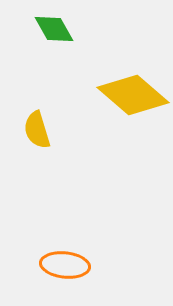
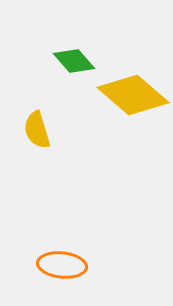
green diamond: moved 20 px right, 32 px down; rotated 12 degrees counterclockwise
orange ellipse: moved 3 px left
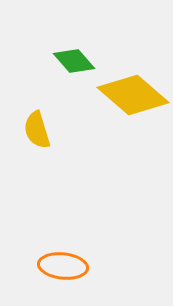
orange ellipse: moved 1 px right, 1 px down
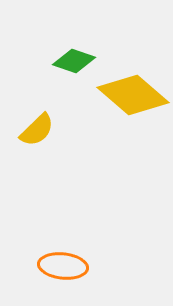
green diamond: rotated 30 degrees counterclockwise
yellow semicircle: rotated 117 degrees counterclockwise
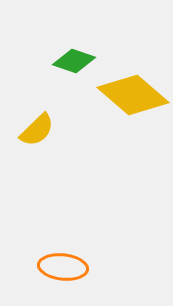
orange ellipse: moved 1 px down
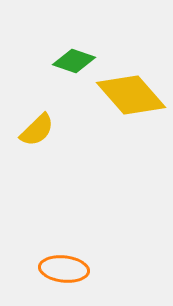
yellow diamond: moved 2 px left; rotated 8 degrees clockwise
orange ellipse: moved 1 px right, 2 px down
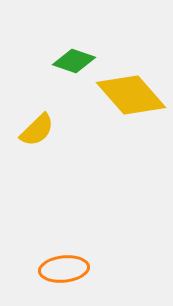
orange ellipse: rotated 12 degrees counterclockwise
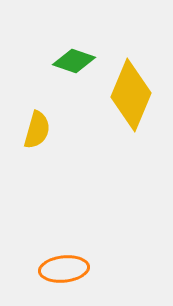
yellow diamond: rotated 64 degrees clockwise
yellow semicircle: rotated 30 degrees counterclockwise
